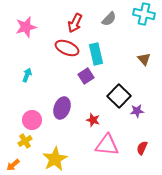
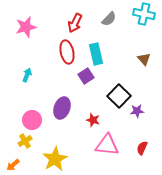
red ellipse: moved 4 px down; rotated 55 degrees clockwise
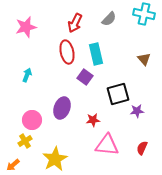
purple square: moved 1 px left, 1 px down; rotated 21 degrees counterclockwise
black square: moved 1 px left, 2 px up; rotated 30 degrees clockwise
red star: rotated 24 degrees counterclockwise
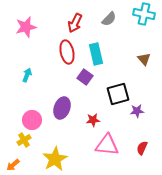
yellow cross: moved 1 px left, 1 px up
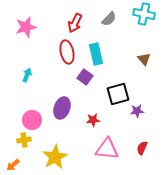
yellow cross: rotated 24 degrees clockwise
pink triangle: moved 4 px down
yellow star: moved 2 px up
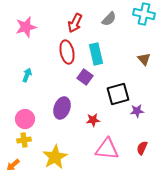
pink circle: moved 7 px left, 1 px up
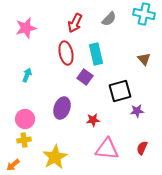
pink star: moved 1 px down
red ellipse: moved 1 px left, 1 px down
black square: moved 2 px right, 3 px up
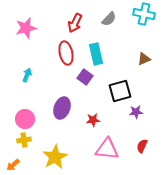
brown triangle: rotated 48 degrees clockwise
purple star: moved 1 px left, 1 px down
red semicircle: moved 2 px up
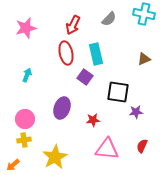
red arrow: moved 2 px left, 2 px down
black square: moved 2 px left, 1 px down; rotated 25 degrees clockwise
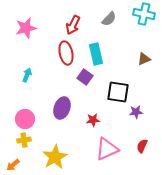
pink triangle: rotated 30 degrees counterclockwise
